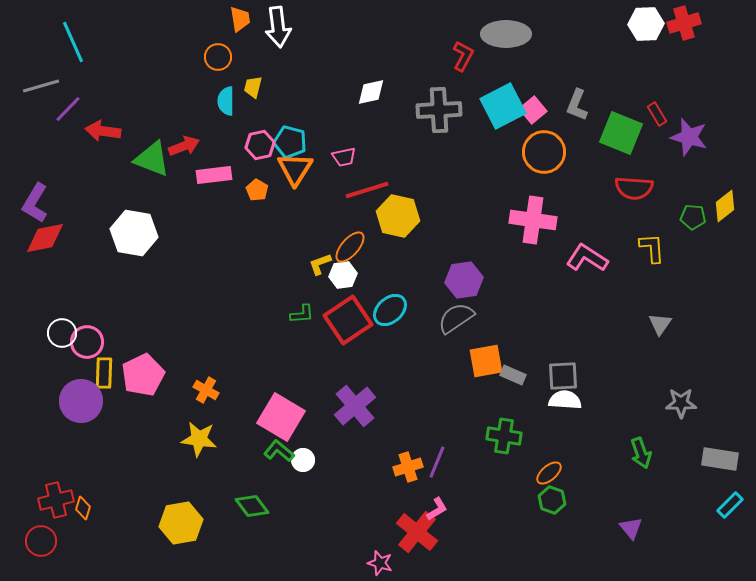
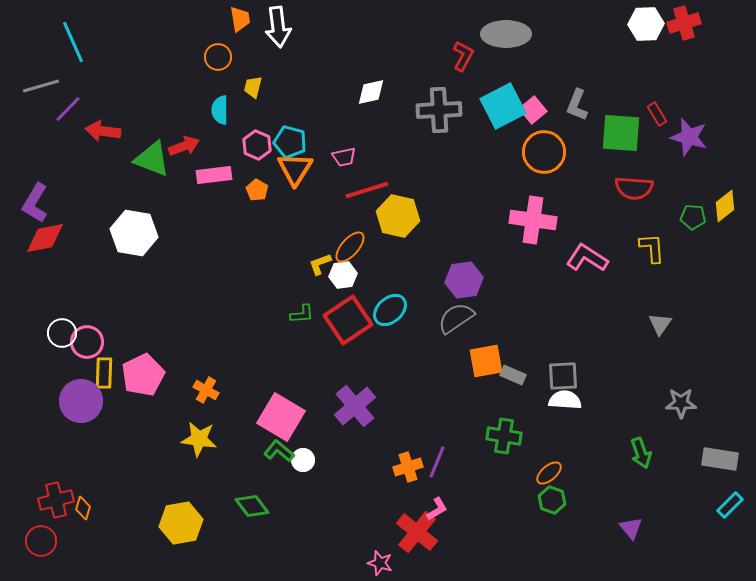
cyan semicircle at (226, 101): moved 6 px left, 9 px down
green square at (621, 133): rotated 18 degrees counterclockwise
pink hexagon at (260, 145): moved 3 px left; rotated 24 degrees counterclockwise
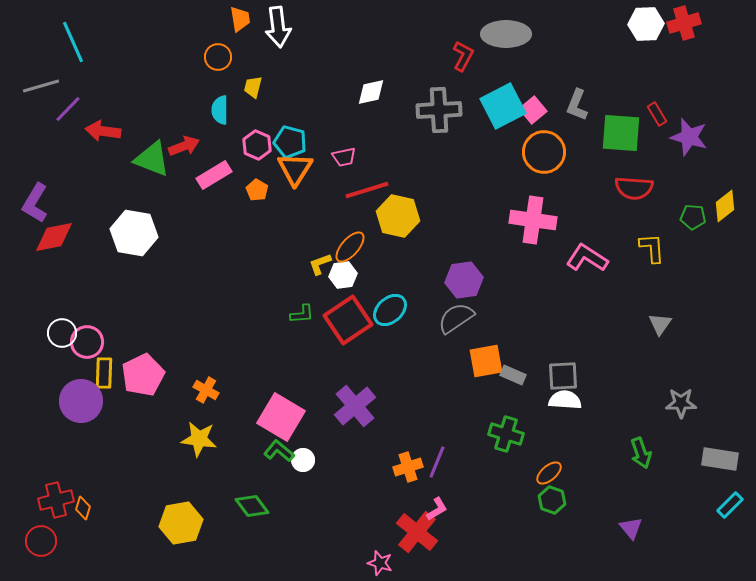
pink rectangle at (214, 175): rotated 24 degrees counterclockwise
red diamond at (45, 238): moved 9 px right, 1 px up
green cross at (504, 436): moved 2 px right, 2 px up; rotated 8 degrees clockwise
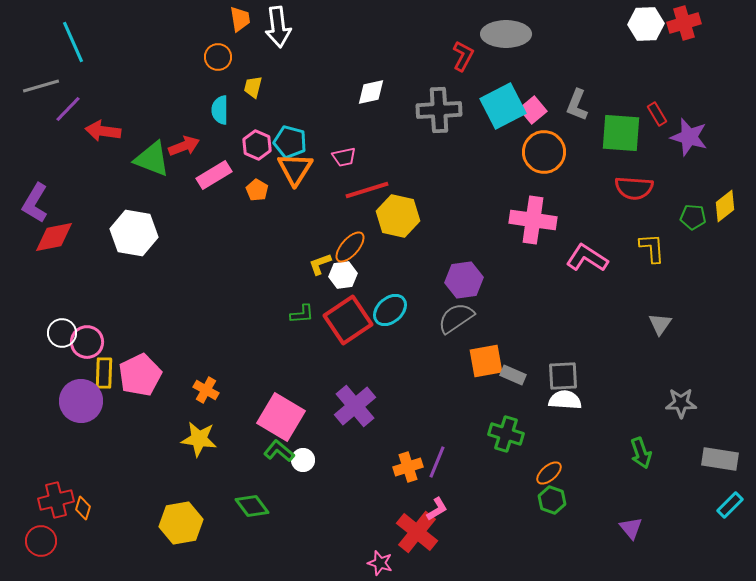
pink pentagon at (143, 375): moved 3 px left
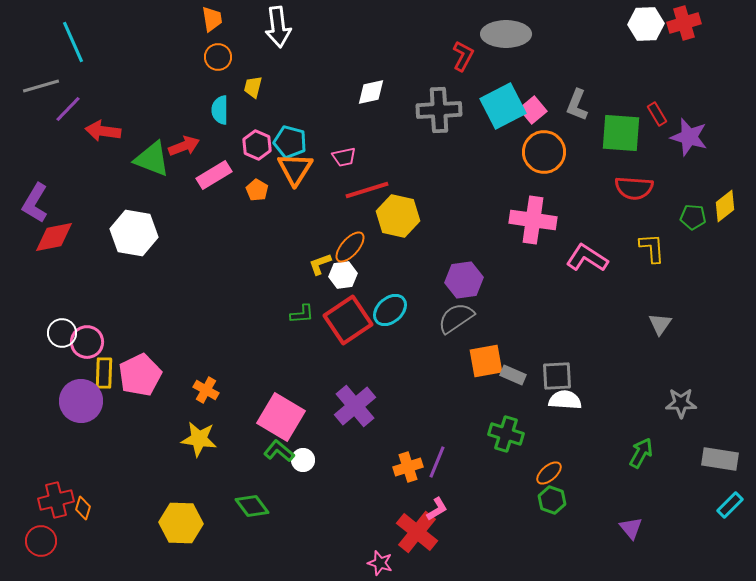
orange trapezoid at (240, 19): moved 28 px left
gray square at (563, 376): moved 6 px left
green arrow at (641, 453): rotated 132 degrees counterclockwise
yellow hexagon at (181, 523): rotated 12 degrees clockwise
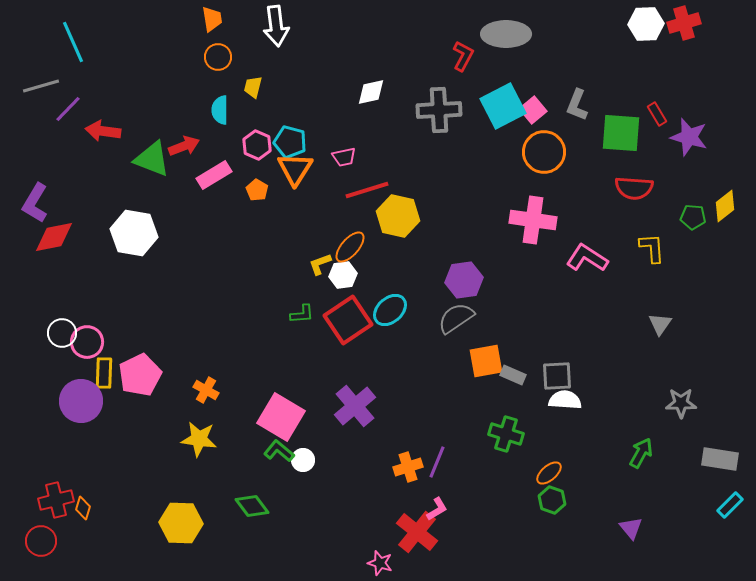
white arrow at (278, 27): moved 2 px left, 1 px up
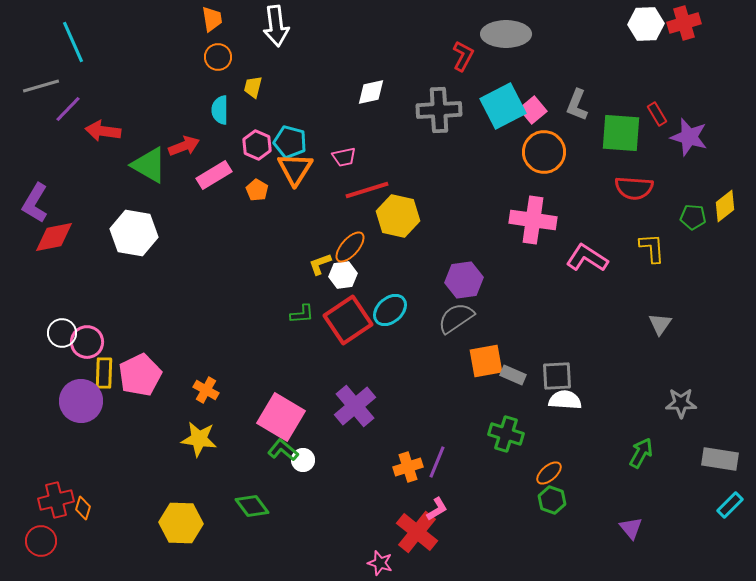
green triangle at (152, 159): moved 3 px left, 6 px down; rotated 9 degrees clockwise
green L-shape at (279, 451): moved 4 px right, 1 px up
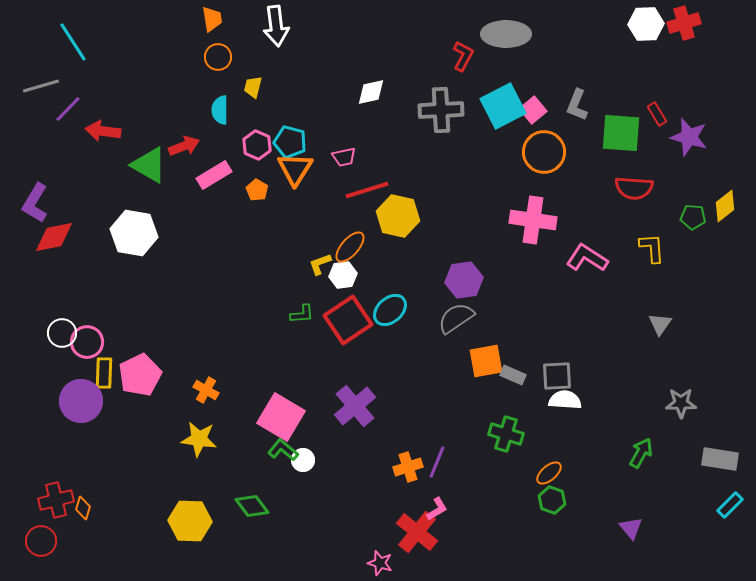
cyan line at (73, 42): rotated 9 degrees counterclockwise
gray cross at (439, 110): moved 2 px right
yellow hexagon at (181, 523): moved 9 px right, 2 px up
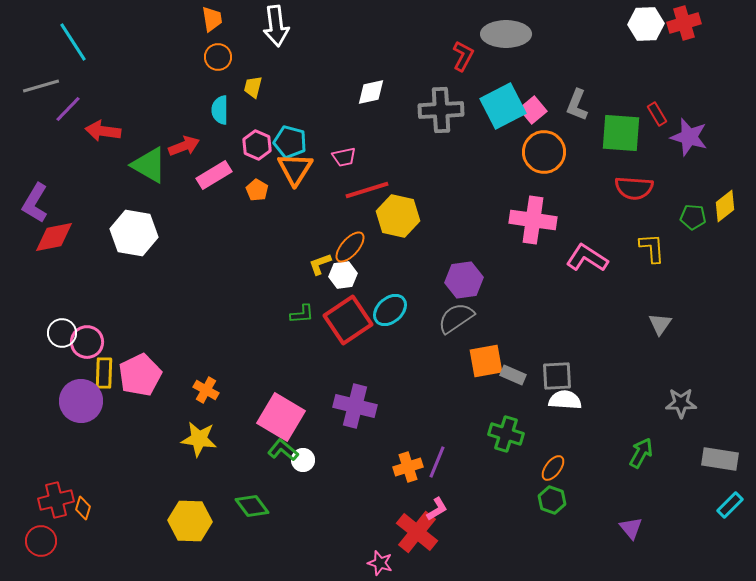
purple cross at (355, 406): rotated 36 degrees counterclockwise
orange ellipse at (549, 473): moved 4 px right, 5 px up; rotated 12 degrees counterclockwise
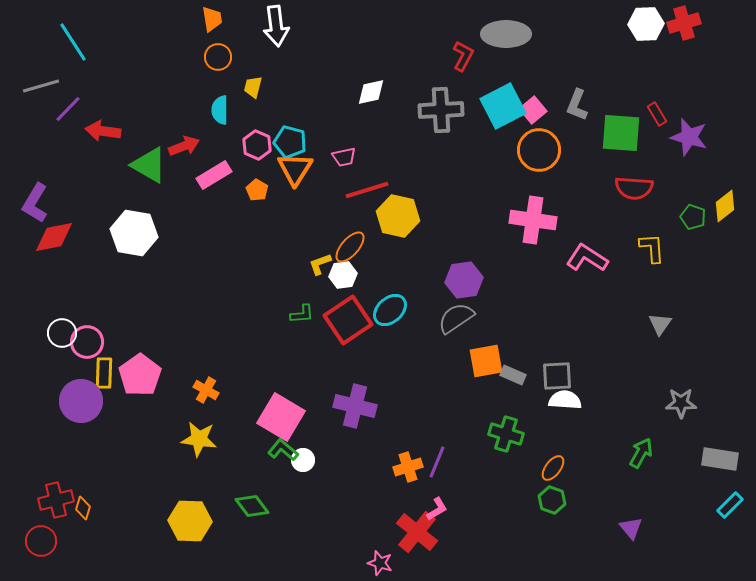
orange circle at (544, 152): moved 5 px left, 2 px up
green pentagon at (693, 217): rotated 15 degrees clockwise
pink pentagon at (140, 375): rotated 9 degrees counterclockwise
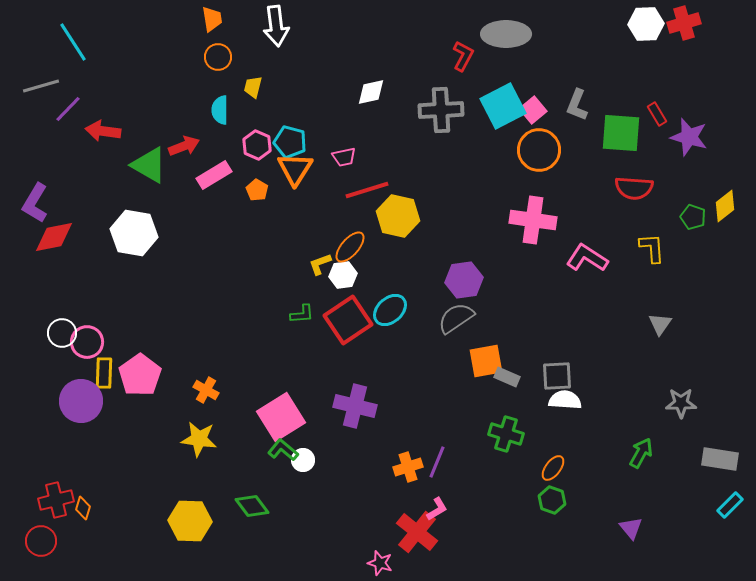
gray rectangle at (513, 375): moved 6 px left, 2 px down
pink square at (281, 417): rotated 27 degrees clockwise
